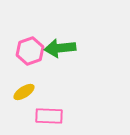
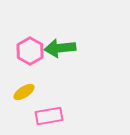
pink hexagon: rotated 12 degrees counterclockwise
pink rectangle: rotated 12 degrees counterclockwise
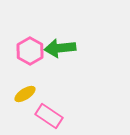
yellow ellipse: moved 1 px right, 2 px down
pink rectangle: rotated 44 degrees clockwise
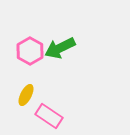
green arrow: rotated 20 degrees counterclockwise
yellow ellipse: moved 1 px right, 1 px down; rotated 30 degrees counterclockwise
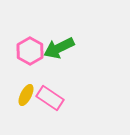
green arrow: moved 1 px left
pink rectangle: moved 1 px right, 18 px up
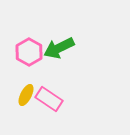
pink hexagon: moved 1 px left, 1 px down
pink rectangle: moved 1 px left, 1 px down
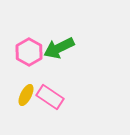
pink rectangle: moved 1 px right, 2 px up
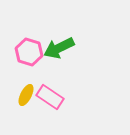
pink hexagon: rotated 12 degrees counterclockwise
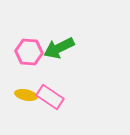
pink hexagon: rotated 12 degrees counterclockwise
yellow ellipse: rotated 75 degrees clockwise
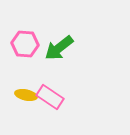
green arrow: rotated 12 degrees counterclockwise
pink hexagon: moved 4 px left, 8 px up
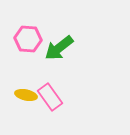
pink hexagon: moved 3 px right, 5 px up
pink rectangle: rotated 20 degrees clockwise
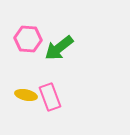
pink rectangle: rotated 16 degrees clockwise
